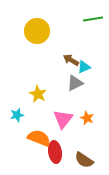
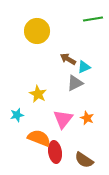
brown arrow: moved 3 px left, 1 px up
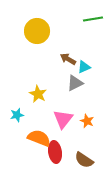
orange star: moved 3 px down
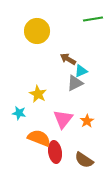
cyan triangle: moved 3 px left, 4 px down
cyan star: moved 2 px right, 2 px up; rotated 24 degrees clockwise
orange star: rotated 16 degrees clockwise
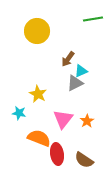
brown arrow: rotated 84 degrees counterclockwise
red ellipse: moved 2 px right, 2 px down
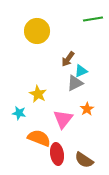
orange star: moved 12 px up
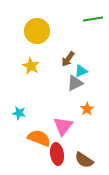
yellow star: moved 7 px left, 28 px up
pink triangle: moved 7 px down
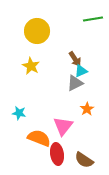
brown arrow: moved 7 px right; rotated 70 degrees counterclockwise
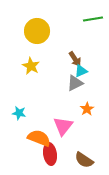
red ellipse: moved 7 px left
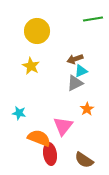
brown arrow: rotated 105 degrees clockwise
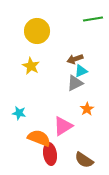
pink triangle: rotated 20 degrees clockwise
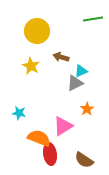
brown arrow: moved 14 px left, 2 px up; rotated 35 degrees clockwise
